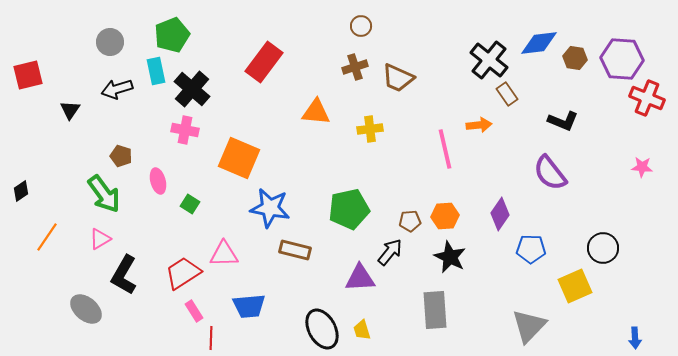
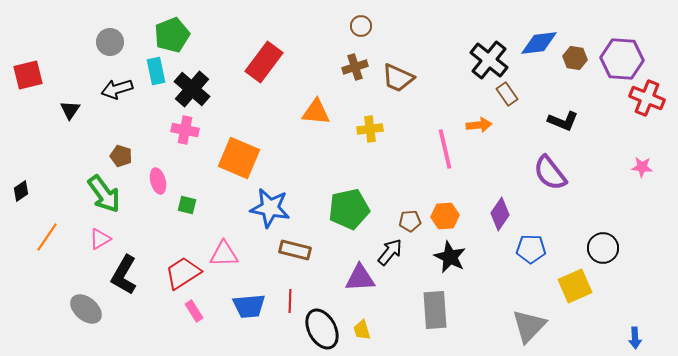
green square at (190, 204): moved 3 px left, 1 px down; rotated 18 degrees counterclockwise
red line at (211, 338): moved 79 px right, 37 px up
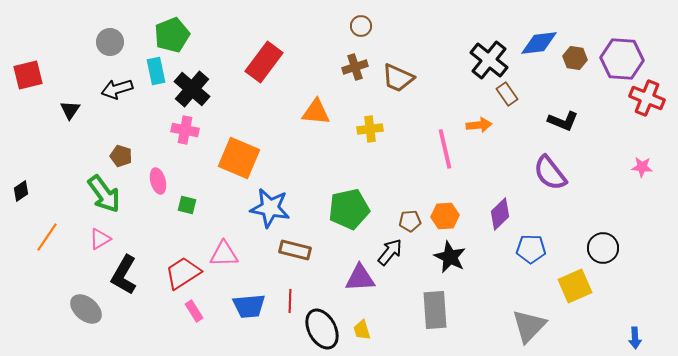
purple diamond at (500, 214): rotated 12 degrees clockwise
